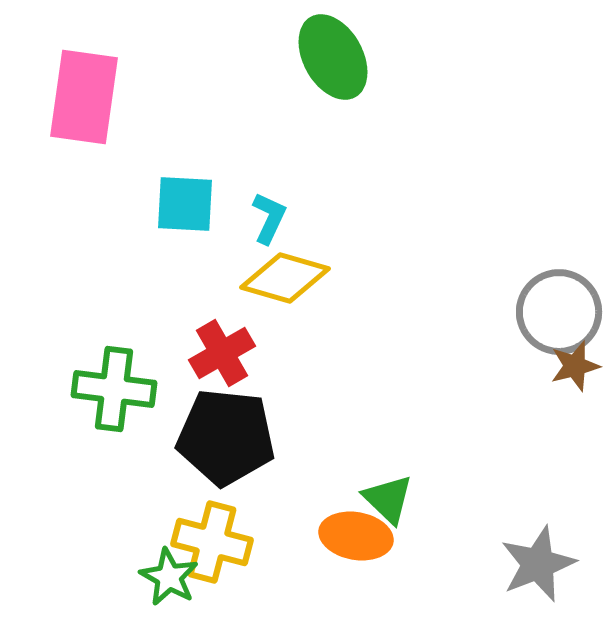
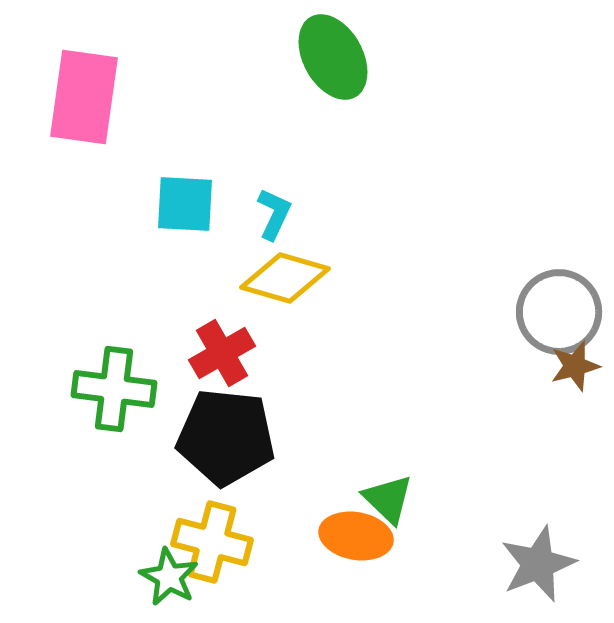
cyan L-shape: moved 5 px right, 4 px up
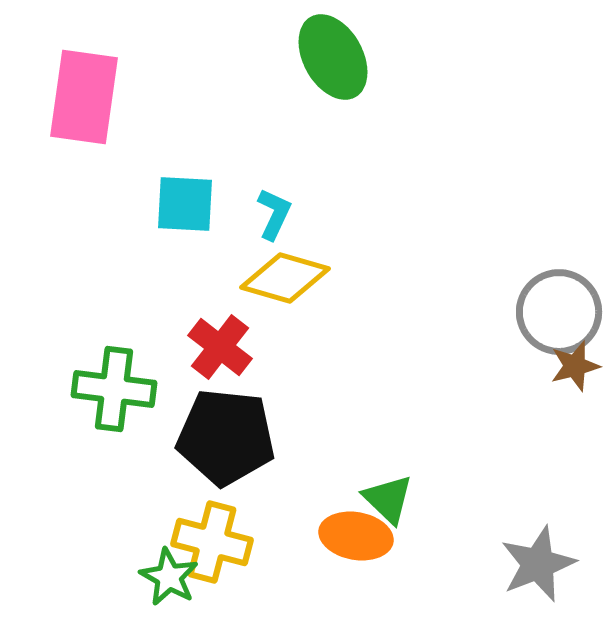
red cross: moved 2 px left, 6 px up; rotated 22 degrees counterclockwise
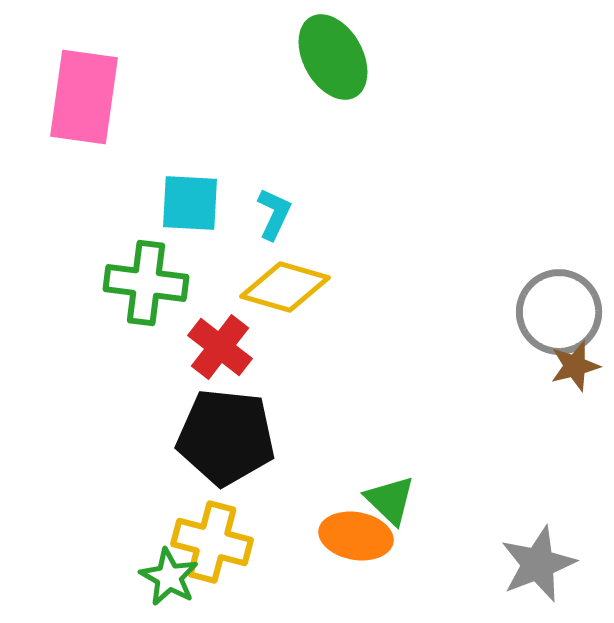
cyan square: moved 5 px right, 1 px up
yellow diamond: moved 9 px down
green cross: moved 32 px right, 106 px up
green triangle: moved 2 px right, 1 px down
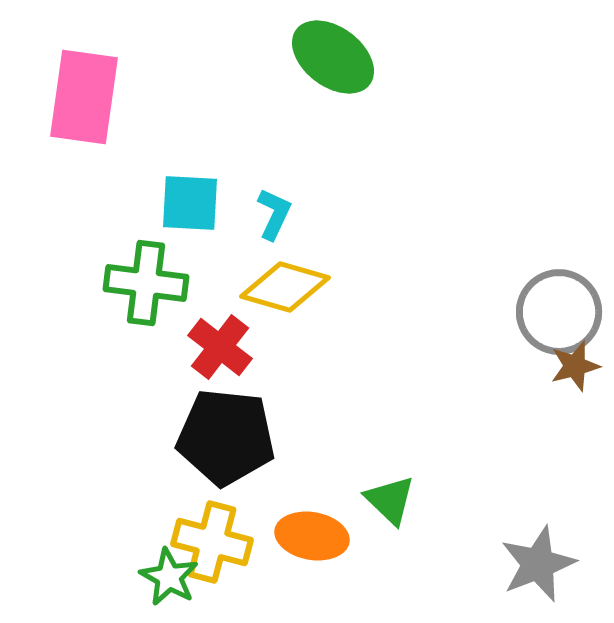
green ellipse: rotated 24 degrees counterclockwise
orange ellipse: moved 44 px left
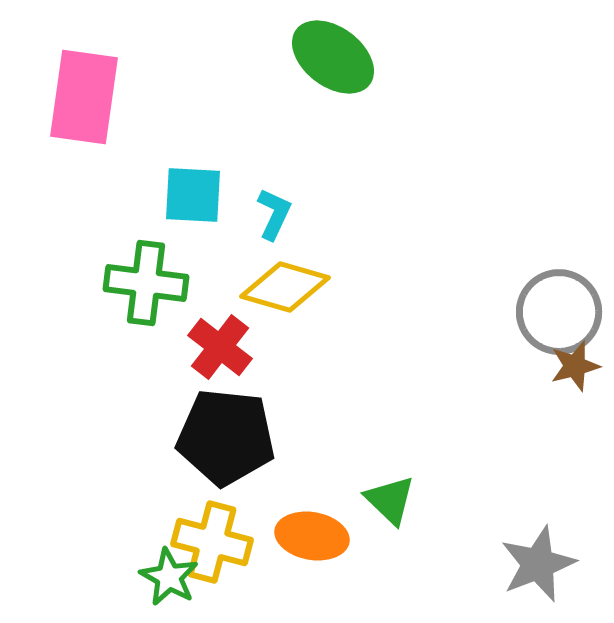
cyan square: moved 3 px right, 8 px up
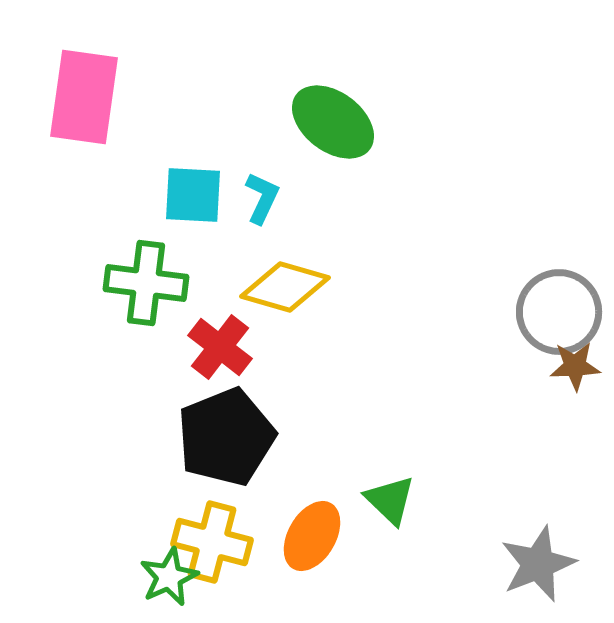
green ellipse: moved 65 px down
cyan L-shape: moved 12 px left, 16 px up
brown star: rotated 12 degrees clockwise
black pentagon: rotated 28 degrees counterclockwise
orange ellipse: rotated 70 degrees counterclockwise
green star: rotated 18 degrees clockwise
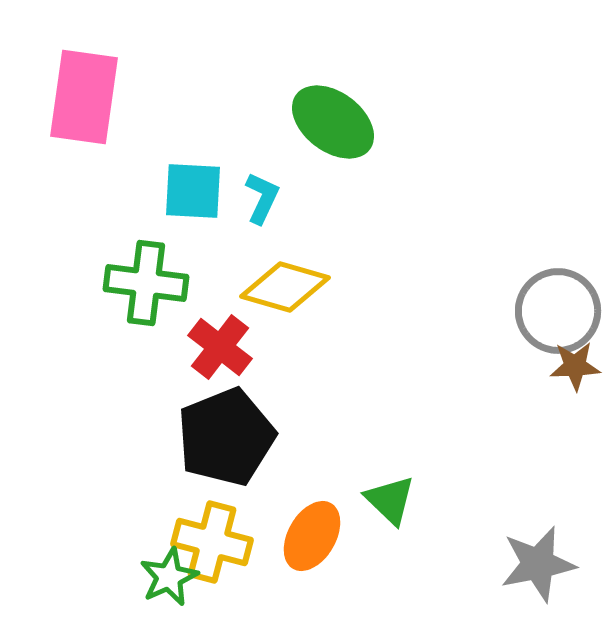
cyan square: moved 4 px up
gray circle: moved 1 px left, 1 px up
gray star: rotated 10 degrees clockwise
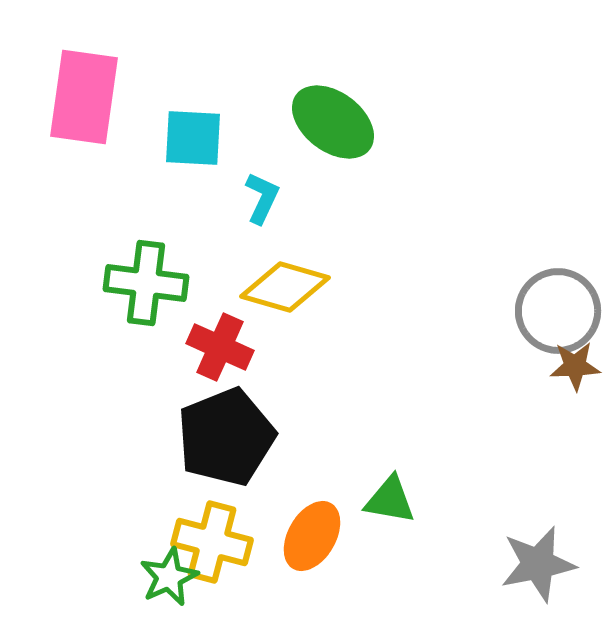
cyan square: moved 53 px up
red cross: rotated 14 degrees counterclockwise
green triangle: rotated 34 degrees counterclockwise
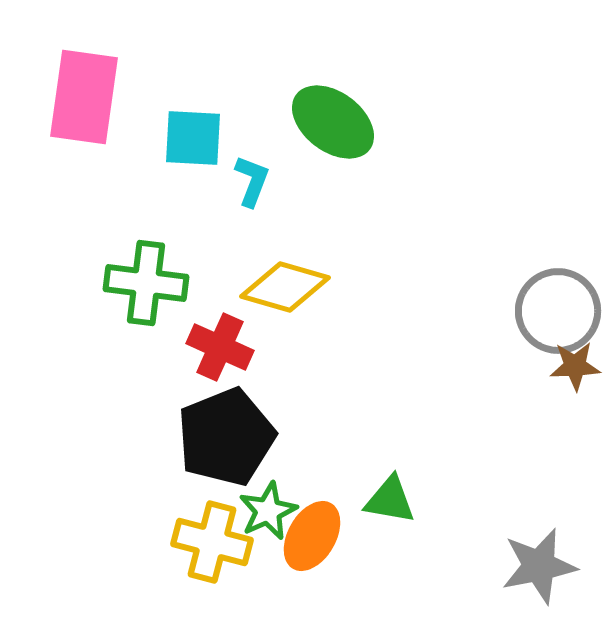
cyan L-shape: moved 10 px left, 17 px up; rotated 4 degrees counterclockwise
gray star: moved 1 px right, 2 px down
green star: moved 99 px right, 66 px up
